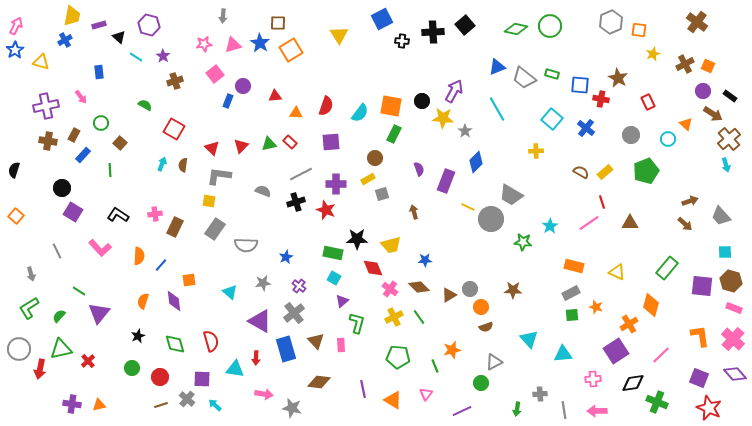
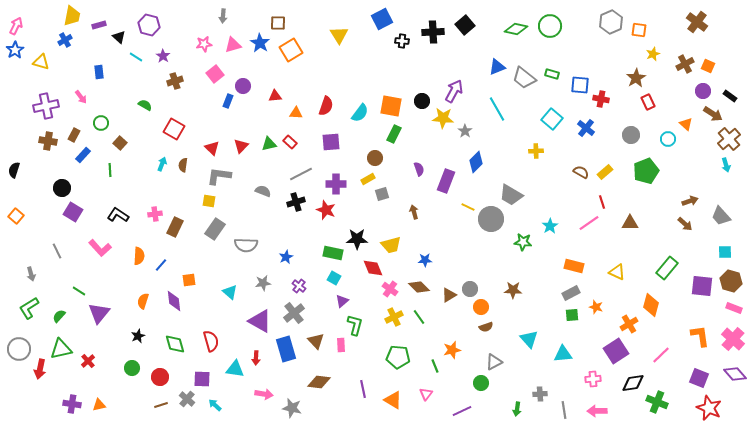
brown star at (618, 78): moved 18 px right; rotated 12 degrees clockwise
green L-shape at (357, 323): moved 2 px left, 2 px down
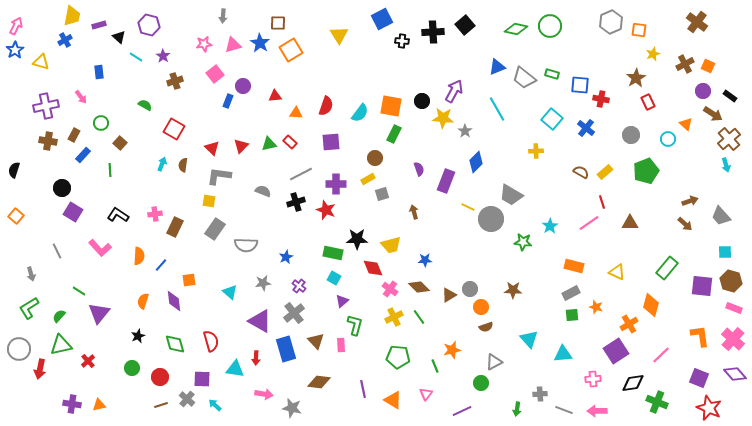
green triangle at (61, 349): moved 4 px up
gray line at (564, 410): rotated 60 degrees counterclockwise
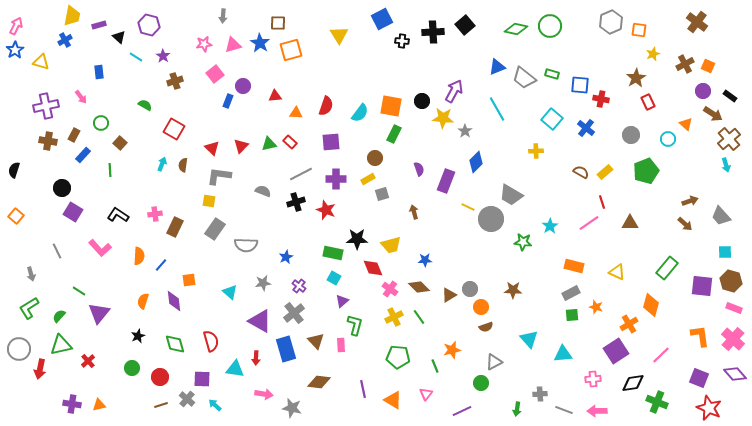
orange square at (291, 50): rotated 15 degrees clockwise
purple cross at (336, 184): moved 5 px up
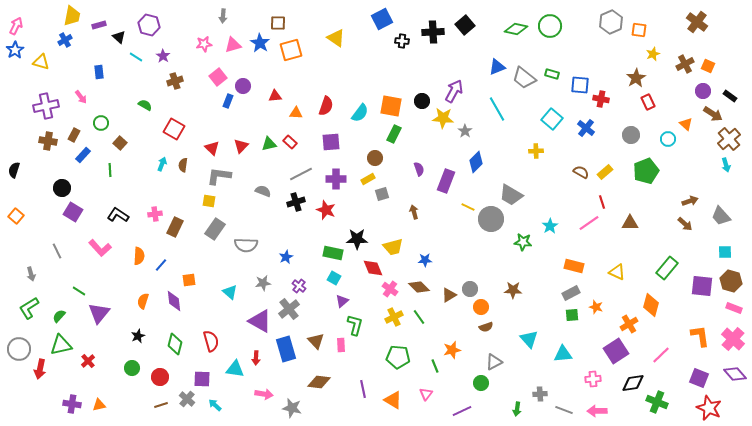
yellow triangle at (339, 35): moved 3 px left, 3 px down; rotated 24 degrees counterclockwise
pink square at (215, 74): moved 3 px right, 3 px down
yellow trapezoid at (391, 245): moved 2 px right, 2 px down
gray cross at (294, 313): moved 5 px left, 4 px up
green diamond at (175, 344): rotated 30 degrees clockwise
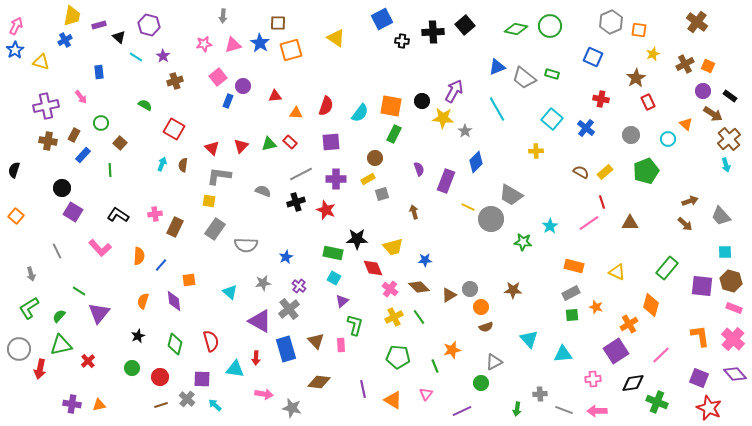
blue square at (580, 85): moved 13 px right, 28 px up; rotated 18 degrees clockwise
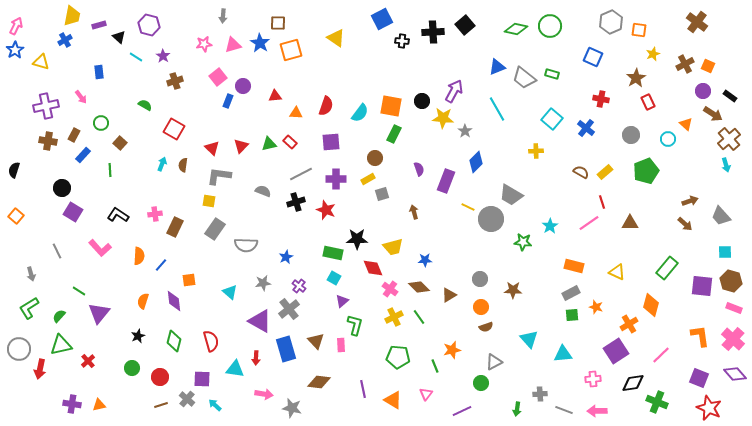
gray circle at (470, 289): moved 10 px right, 10 px up
green diamond at (175, 344): moved 1 px left, 3 px up
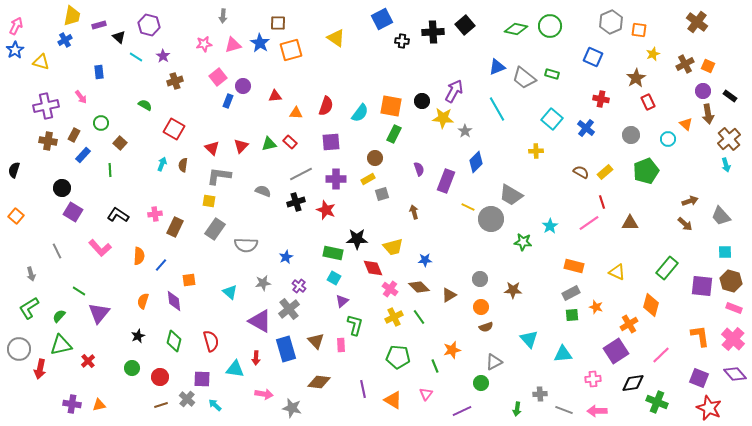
brown arrow at (713, 114): moved 5 px left; rotated 48 degrees clockwise
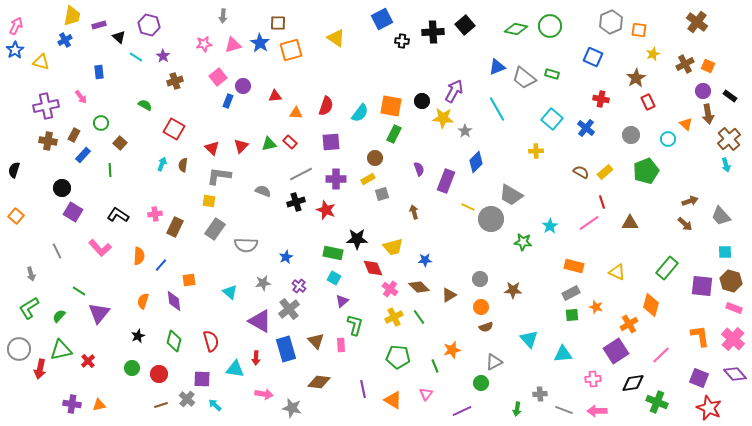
green triangle at (61, 345): moved 5 px down
red circle at (160, 377): moved 1 px left, 3 px up
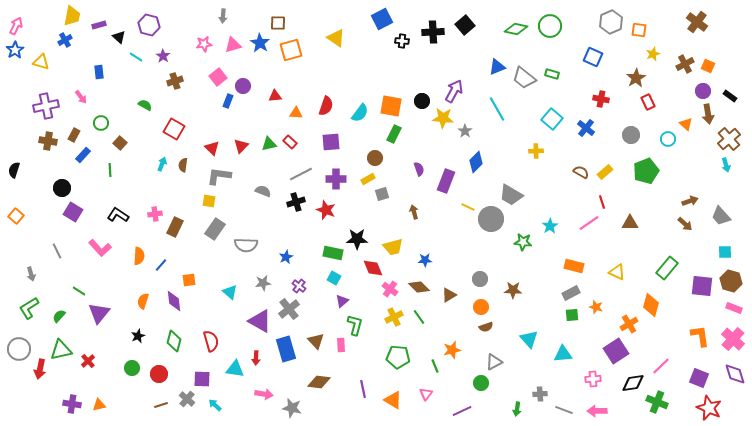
pink line at (661, 355): moved 11 px down
purple diamond at (735, 374): rotated 25 degrees clockwise
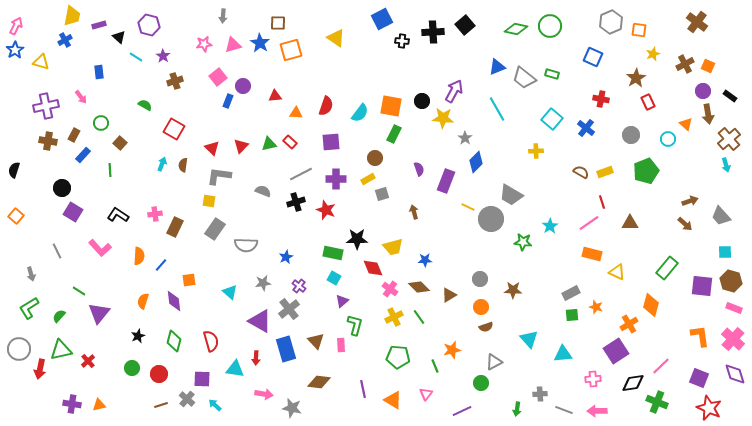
gray star at (465, 131): moved 7 px down
yellow rectangle at (605, 172): rotated 21 degrees clockwise
orange rectangle at (574, 266): moved 18 px right, 12 px up
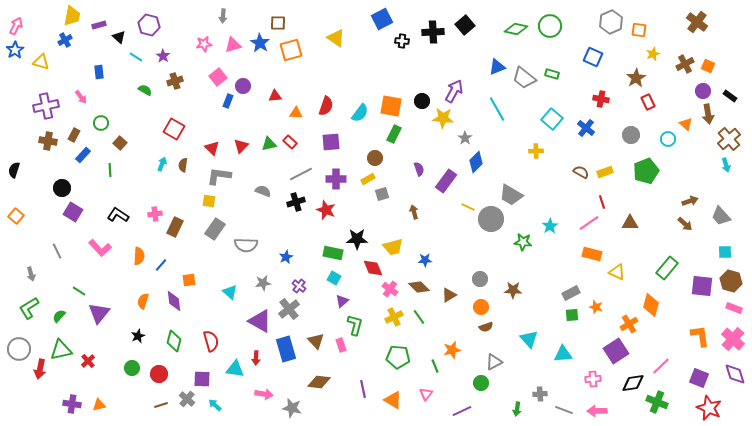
green semicircle at (145, 105): moved 15 px up
purple rectangle at (446, 181): rotated 15 degrees clockwise
pink rectangle at (341, 345): rotated 16 degrees counterclockwise
